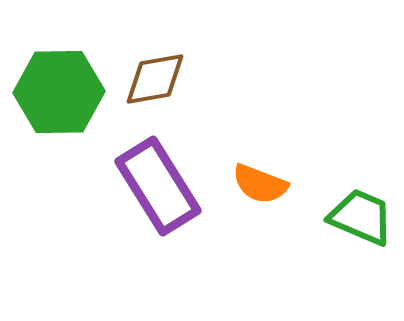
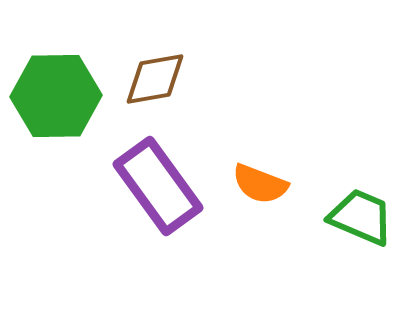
green hexagon: moved 3 px left, 4 px down
purple rectangle: rotated 4 degrees counterclockwise
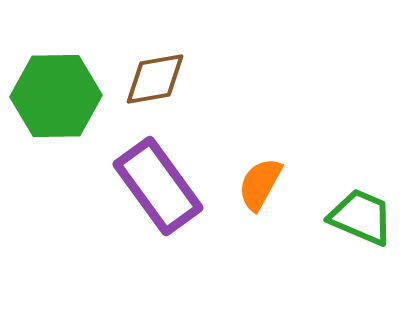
orange semicircle: rotated 98 degrees clockwise
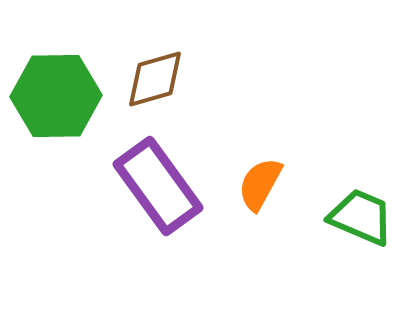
brown diamond: rotated 6 degrees counterclockwise
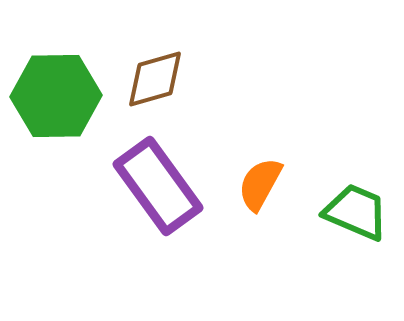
green trapezoid: moved 5 px left, 5 px up
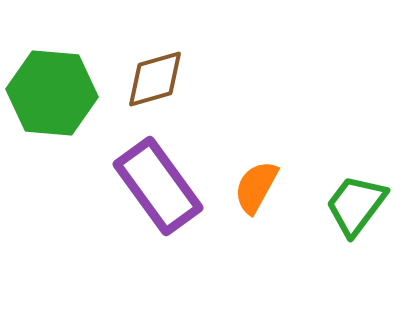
green hexagon: moved 4 px left, 3 px up; rotated 6 degrees clockwise
orange semicircle: moved 4 px left, 3 px down
green trapezoid: moved 7 px up; rotated 76 degrees counterclockwise
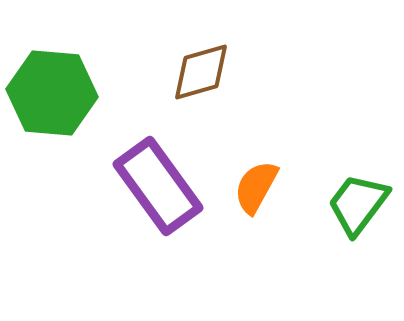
brown diamond: moved 46 px right, 7 px up
green trapezoid: moved 2 px right, 1 px up
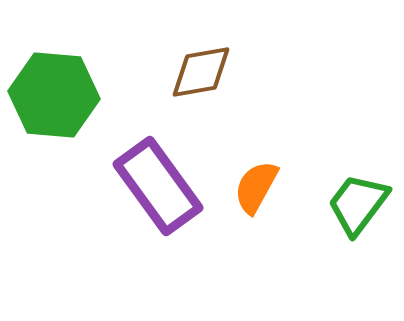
brown diamond: rotated 6 degrees clockwise
green hexagon: moved 2 px right, 2 px down
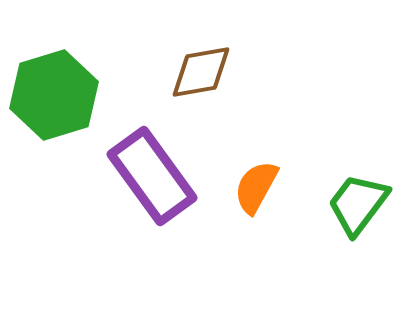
green hexagon: rotated 22 degrees counterclockwise
purple rectangle: moved 6 px left, 10 px up
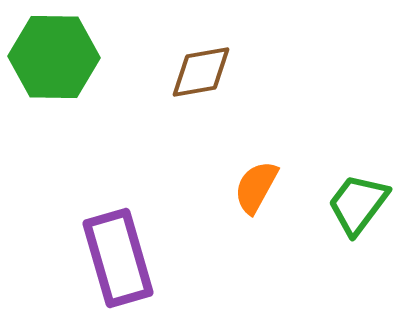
green hexagon: moved 38 px up; rotated 18 degrees clockwise
purple rectangle: moved 34 px left, 82 px down; rotated 20 degrees clockwise
